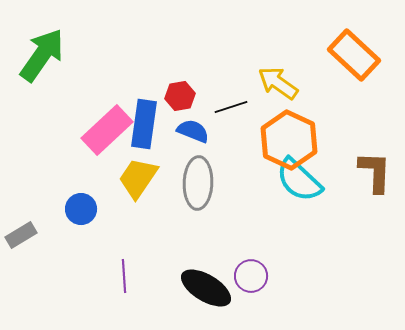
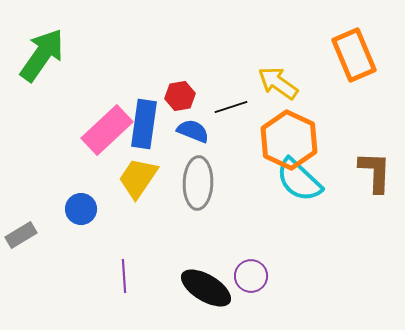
orange rectangle: rotated 24 degrees clockwise
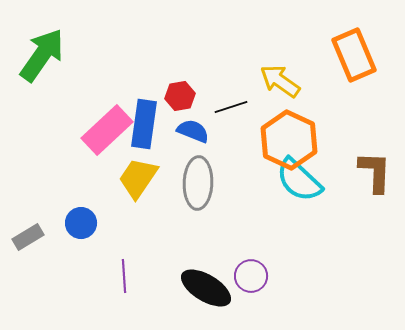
yellow arrow: moved 2 px right, 2 px up
blue circle: moved 14 px down
gray rectangle: moved 7 px right, 2 px down
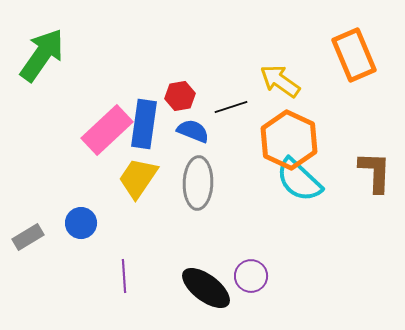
black ellipse: rotated 6 degrees clockwise
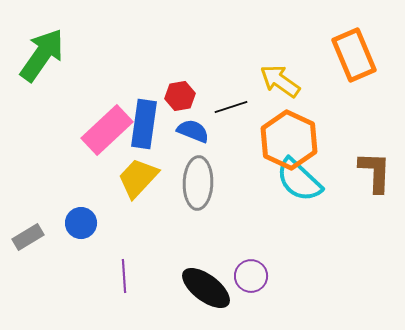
yellow trapezoid: rotated 9 degrees clockwise
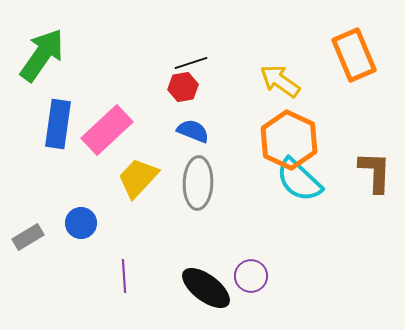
red hexagon: moved 3 px right, 9 px up
black line: moved 40 px left, 44 px up
blue rectangle: moved 86 px left
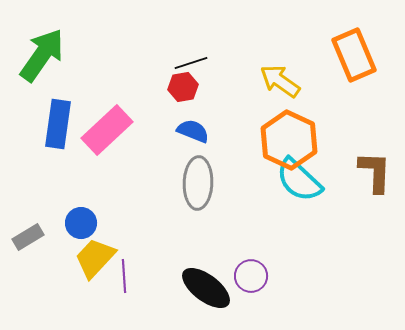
yellow trapezoid: moved 43 px left, 80 px down
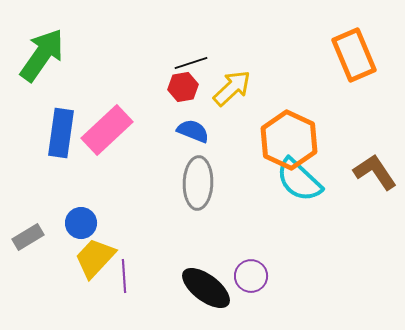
yellow arrow: moved 48 px left, 7 px down; rotated 102 degrees clockwise
blue rectangle: moved 3 px right, 9 px down
brown L-shape: rotated 36 degrees counterclockwise
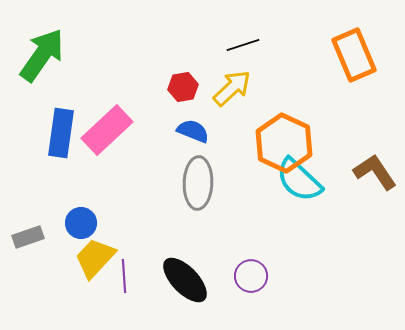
black line: moved 52 px right, 18 px up
orange hexagon: moved 5 px left, 3 px down
gray rectangle: rotated 12 degrees clockwise
black ellipse: moved 21 px left, 8 px up; rotated 9 degrees clockwise
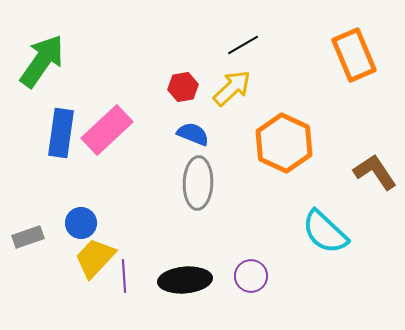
black line: rotated 12 degrees counterclockwise
green arrow: moved 6 px down
blue semicircle: moved 3 px down
cyan semicircle: moved 26 px right, 52 px down
black ellipse: rotated 51 degrees counterclockwise
